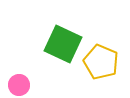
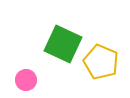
pink circle: moved 7 px right, 5 px up
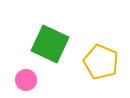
green square: moved 13 px left
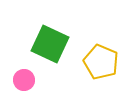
pink circle: moved 2 px left
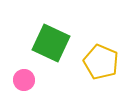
green square: moved 1 px right, 1 px up
